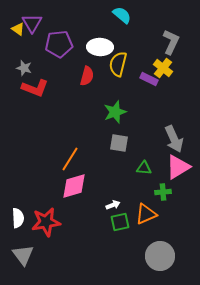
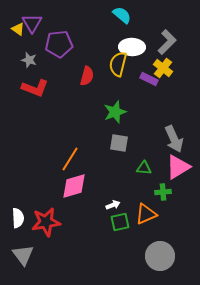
gray L-shape: moved 4 px left; rotated 20 degrees clockwise
white ellipse: moved 32 px right
gray star: moved 5 px right, 8 px up
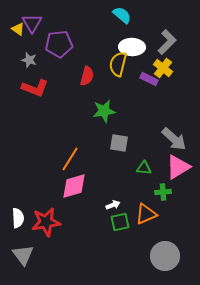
green star: moved 11 px left, 1 px up; rotated 10 degrees clockwise
gray arrow: rotated 24 degrees counterclockwise
gray circle: moved 5 px right
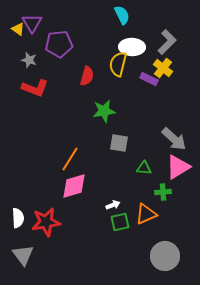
cyan semicircle: rotated 24 degrees clockwise
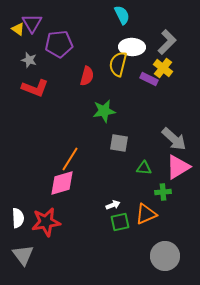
pink diamond: moved 12 px left, 3 px up
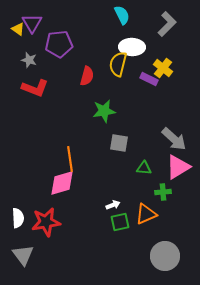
gray L-shape: moved 18 px up
orange line: rotated 40 degrees counterclockwise
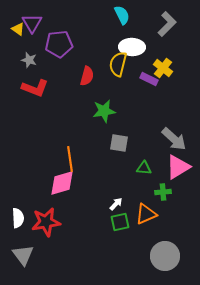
white arrow: moved 3 px right, 1 px up; rotated 24 degrees counterclockwise
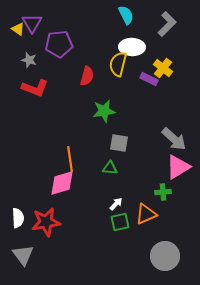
cyan semicircle: moved 4 px right
green triangle: moved 34 px left
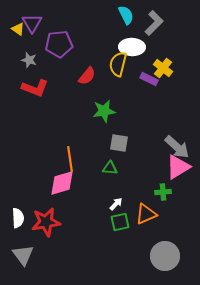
gray L-shape: moved 13 px left, 1 px up
red semicircle: rotated 24 degrees clockwise
gray arrow: moved 3 px right, 8 px down
